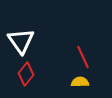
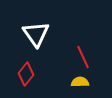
white triangle: moved 15 px right, 7 px up
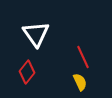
red diamond: moved 1 px right, 2 px up
yellow semicircle: rotated 66 degrees clockwise
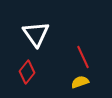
yellow semicircle: rotated 84 degrees counterclockwise
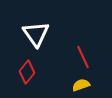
yellow semicircle: moved 1 px right, 3 px down
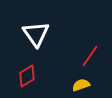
red line: moved 7 px right, 1 px up; rotated 60 degrees clockwise
red diamond: moved 4 px down; rotated 20 degrees clockwise
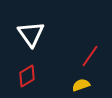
white triangle: moved 5 px left
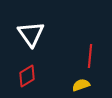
red line: rotated 30 degrees counterclockwise
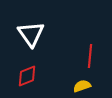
red diamond: rotated 10 degrees clockwise
yellow semicircle: moved 1 px right, 1 px down
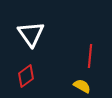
red diamond: moved 1 px left; rotated 15 degrees counterclockwise
yellow semicircle: rotated 48 degrees clockwise
